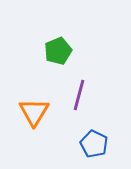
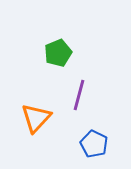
green pentagon: moved 2 px down
orange triangle: moved 2 px right, 6 px down; rotated 12 degrees clockwise
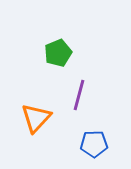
blue pentagon: rotated 28 degrees counterclockwise
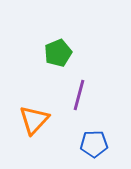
orange triangle: moved 2 px left, 2 px down
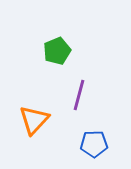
green pentagon: moved 1 px left, 2 px up
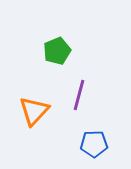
orange triangle: moved 9 px up
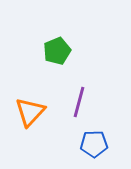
purple line: moved 7 px down
orange triangle: moved 4 px left, 1 px down
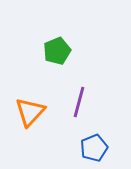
blue pentagon: moved 4 px down; rotated 20 degrees counterclockwise
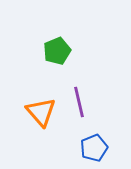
purple line: rotated 28 degrees counterclockwise
orange triangle: moved 11 px right; rotated 24 degrees counterclockwise
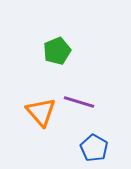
purple line: rotated 60 degrees counterclockwise
blue pentagon: rotated 20 degrees counterclockwise
